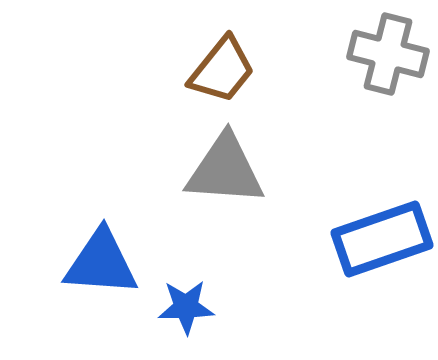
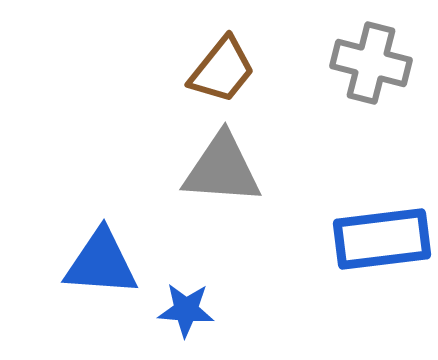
gray cross: moved 17 px left, 9 px down
gray triangle: moved 3 px left, 1 px up
blue rectangle: rotated 12 degrees clockwise
blue star: moved 3 px down; rotated 6 degrees clockwise
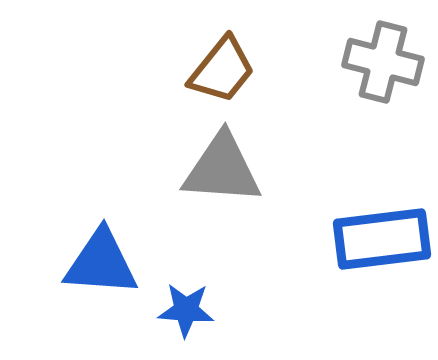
gray cross: moved 12 px right, 1 px up
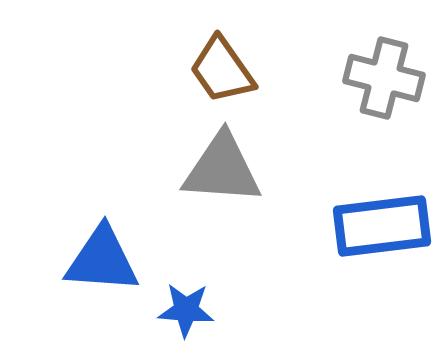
gray cross: moved 1 px right, 16 px down
brown trapezoid: rotated 106 degrees clockwise
blue rectangle: moved 13 px up
blue triangle: moved 1 px right, 3 px up
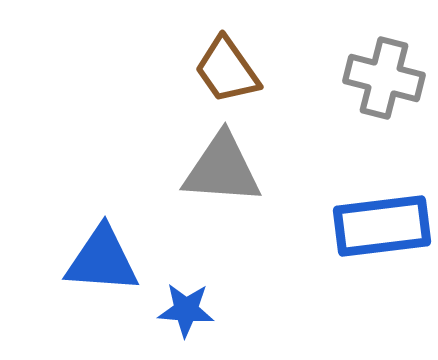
brown trapezoid: moved 5 px right
